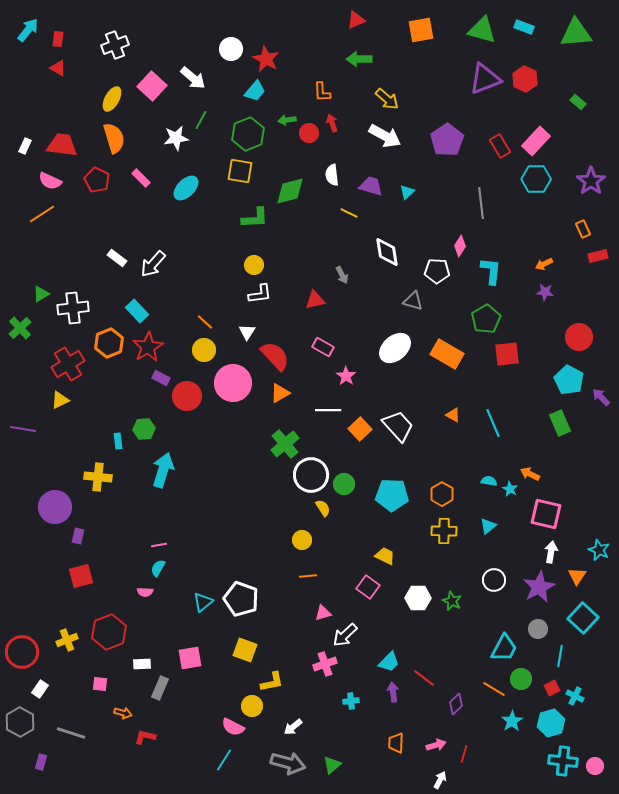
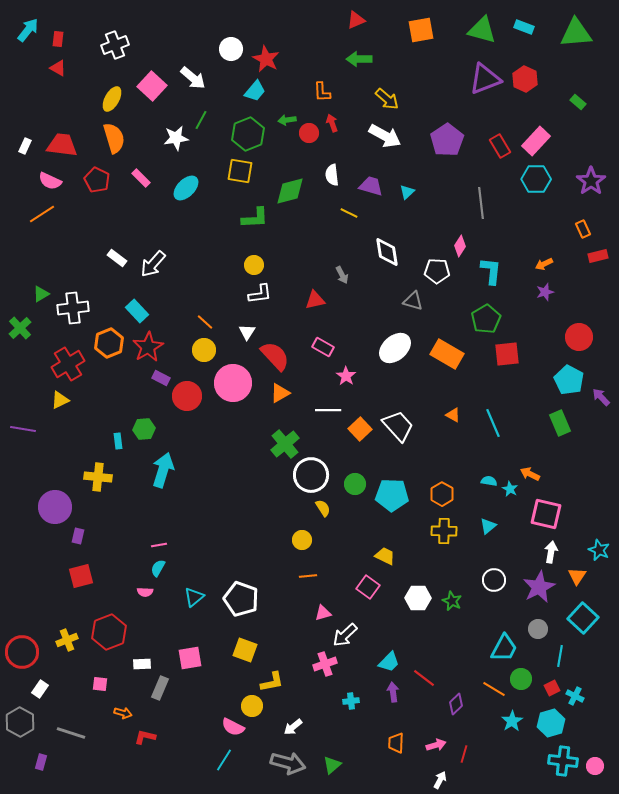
purple star at (545, 292): rotated 24 degrees counterclockwise
green circle at (344, 484): moved 11 px right
cyan triangle at (203, 602): moved 9 px left, 5 px up
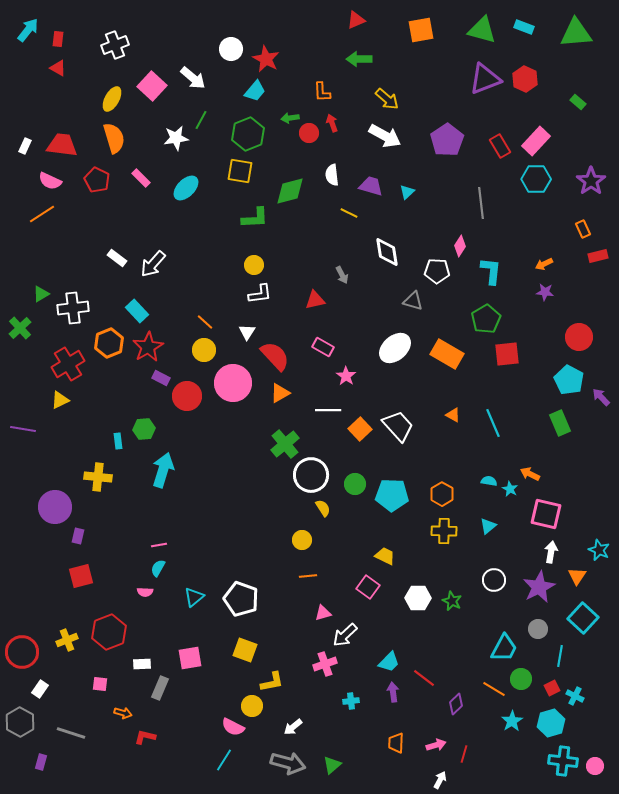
green arrow at (287, 120): moved 3 px right, 2 px up
purple star at (545, 292): rotated 24 degrees clockwise
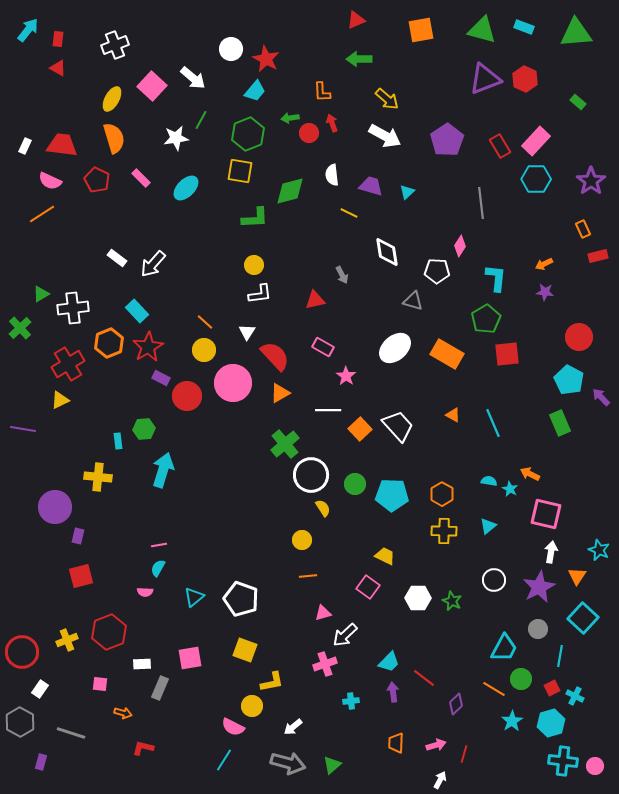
cyan L-shape at (491, 271): moved 5 px right, 7 px down
red L-shape at (145, 737): moved 2 px left, 11 px down
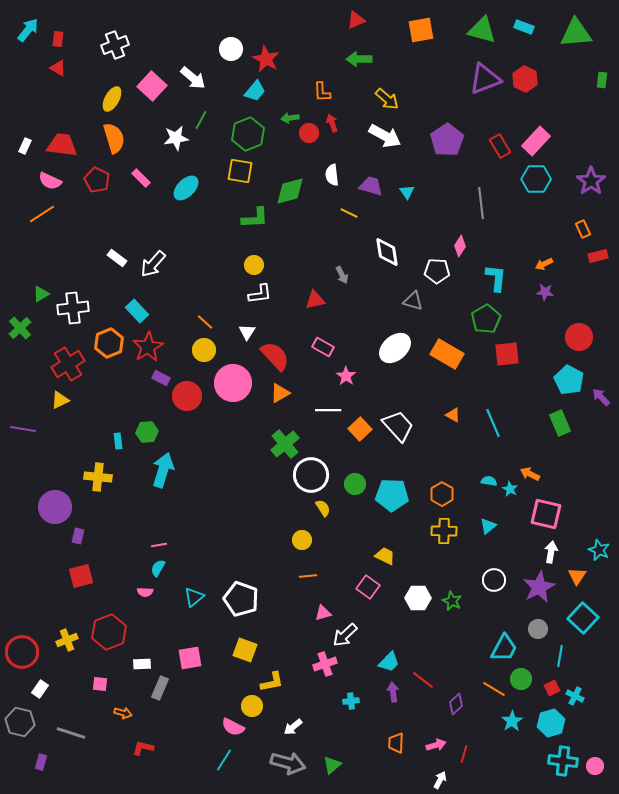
green rectangle at (578, 102): moved 24 px right, 22 px up; rotated 56 degrees clockwise
cyan triangle at (407, 192): rotated 21 degrees counterclockwise
green hexagon at (144, 429): moved 3 px right, 3 px down
red line at (424, 678): moved 1 px left, 2 px down
gray hexagon at (20, 722): rotated 16 degrees counterclockwise
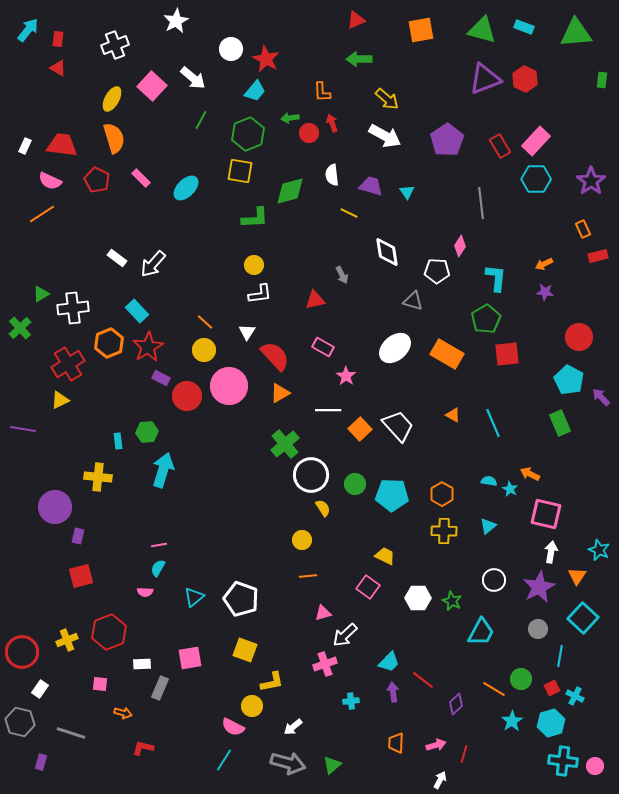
white star at (176, 138): moved 117 px up; rotated 20 degrees counterclockwise
pink circle at (233, 383): moved 4 px left, 3 px down
cyan trapezoid at (504, 648): moved 23 px left, 16 px up
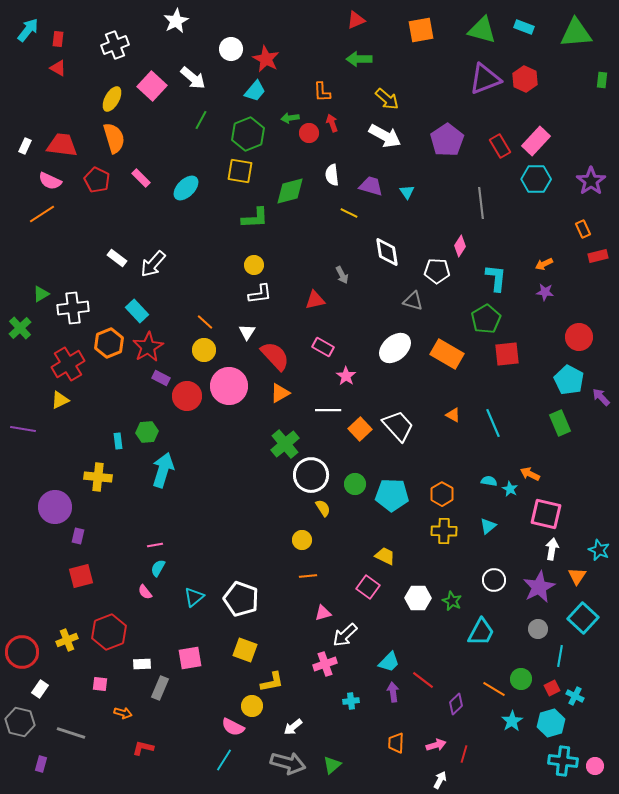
pink line at (159, 545): moved 4 px left
white arrow at (551, 552): moved 1 px right, 3 px up
pink semicircle at (145, 592): rotated 49 degrees clockwise
purple rectangle at (41, 762): moved 2 px down
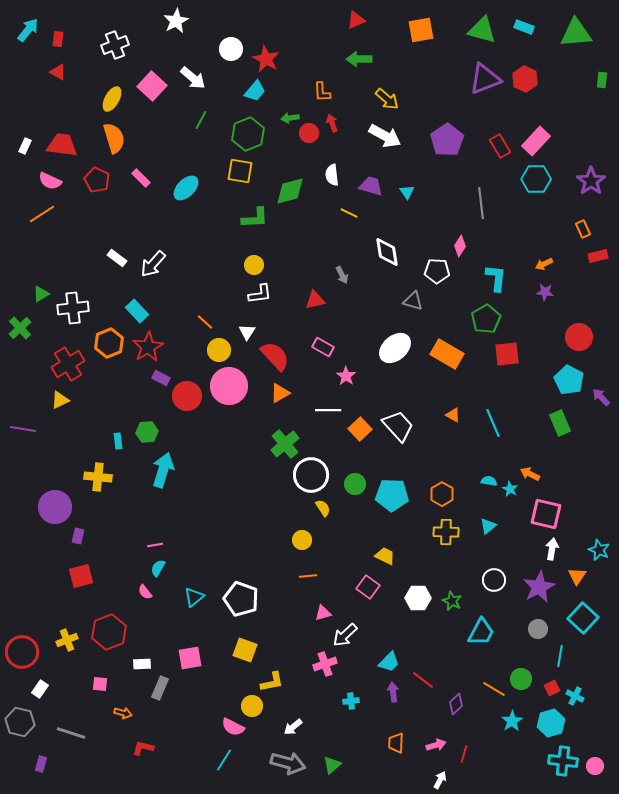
red triangle at (58, 68): moved 4 px down
yellow circle at (204, 350): moved 15 px right
yellow cross at (444, 531): moved 2 px right, 1 px down
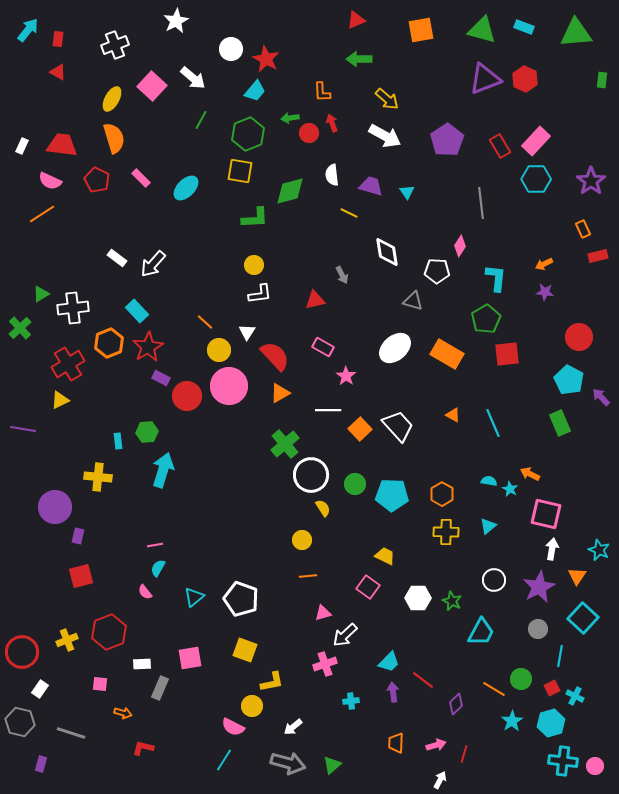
white rectangle at (25, 146): moved 3 px left
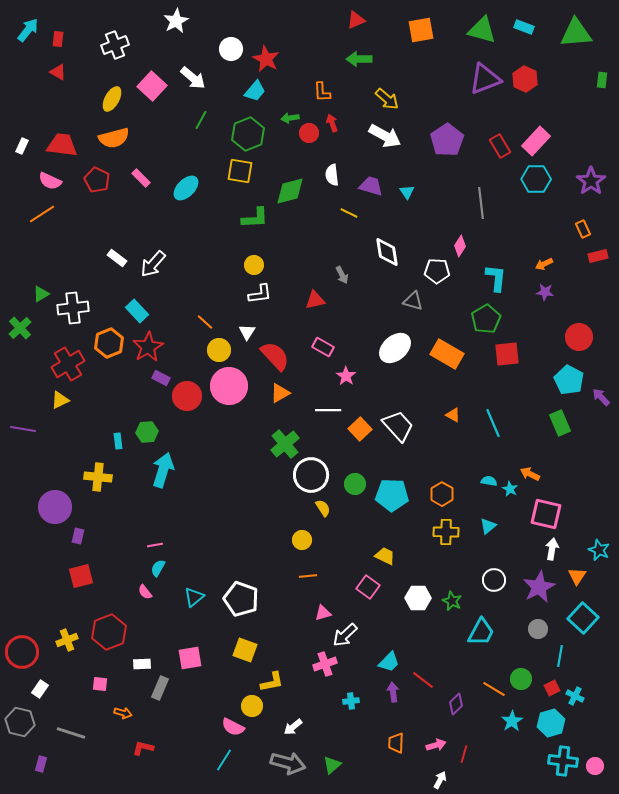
orange semicircle at (114, 138): rotated 92 degrees clockwise
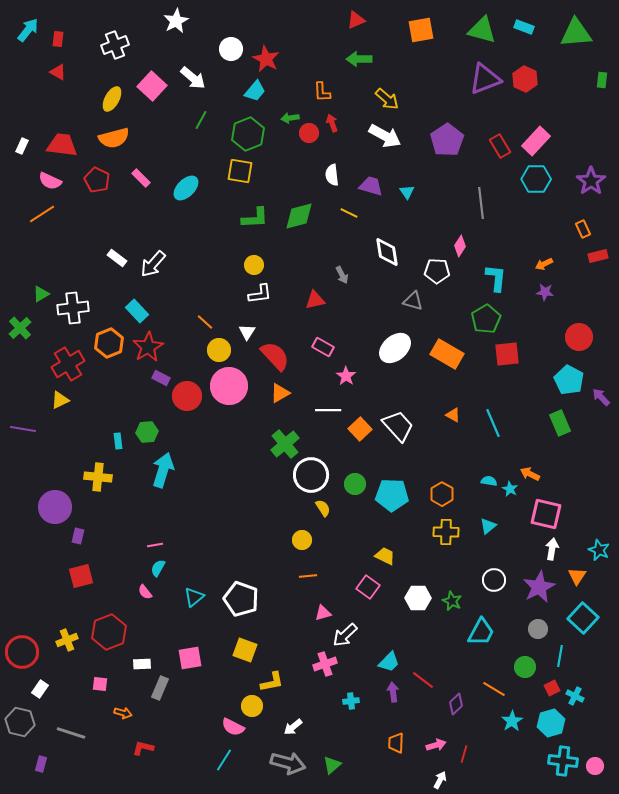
green diamond at (290, 191): moved 9 px right, 25 px down
green circle at (521, 679): moved 4 px right, 12 px up
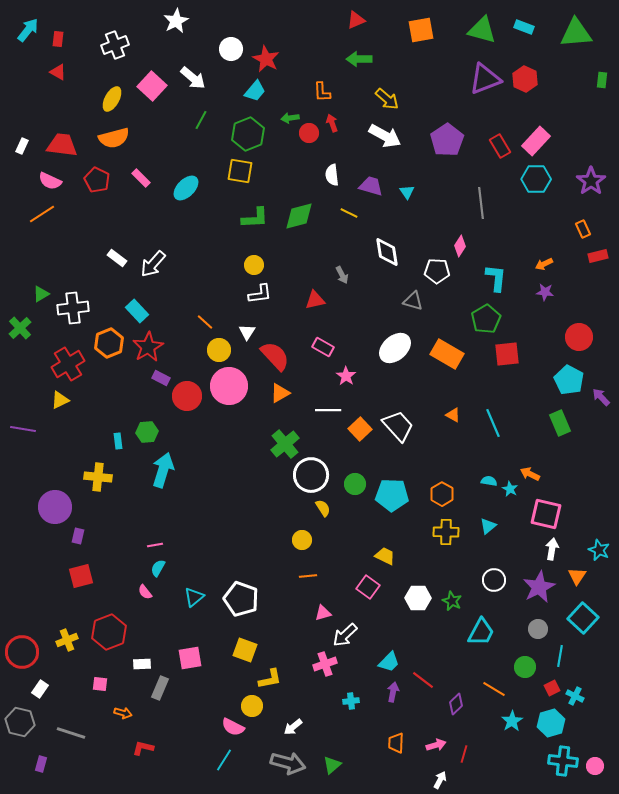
yellow L-shape at (272, 682): moved 2 px left, 3 px up
purple arrow at (393, 692): rotated 18 degrees clockwise
